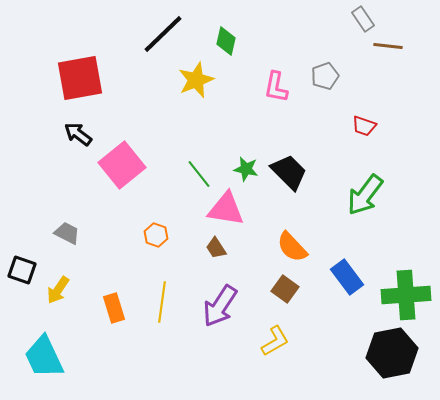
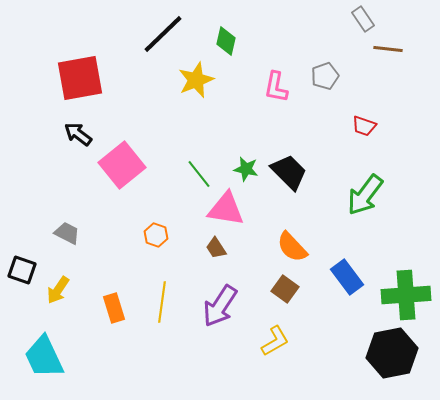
brown line: moved 3 px down
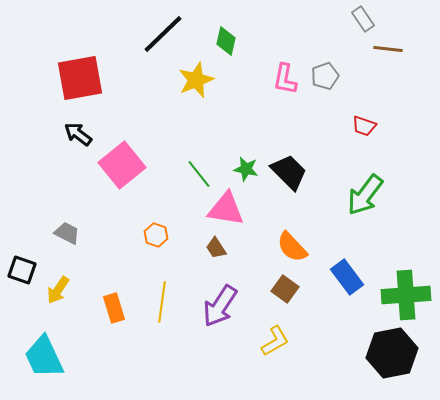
pink L-shape: moved 9 px right, 8 px up
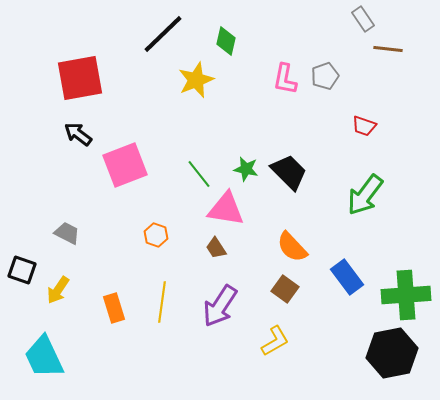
pink square: moved 3 px right; rotated 18 degrees clockwise
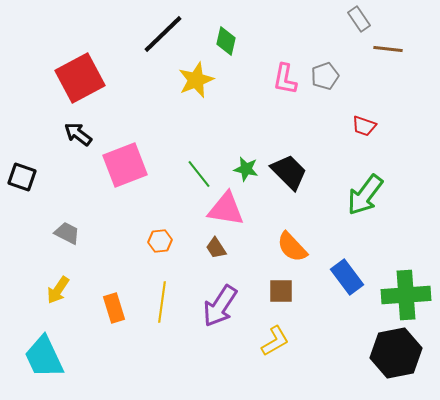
gray rectangle: moved 4 px left
red square: rotated 18 degrees counterclockwise
orange hexagon: moved 4 px right, 6 px down; rotated 25 degrees counterclockwise
black square: moved 93 px up
brown square: moved 4 px left, 2 px down; rotated 36 degrees counterclockwise
black hexagon: moved 4 px right
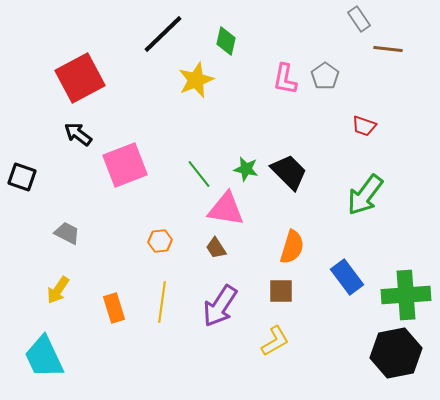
gray pentagon: rotated 16 degrees counterclockwise
orange semicircle: rotated 120 degrees counterclockwise
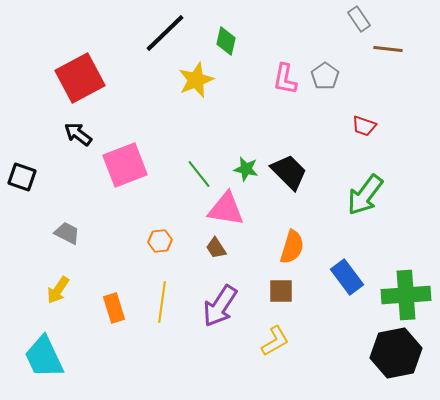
black line: moved 2 px right, 1 px up
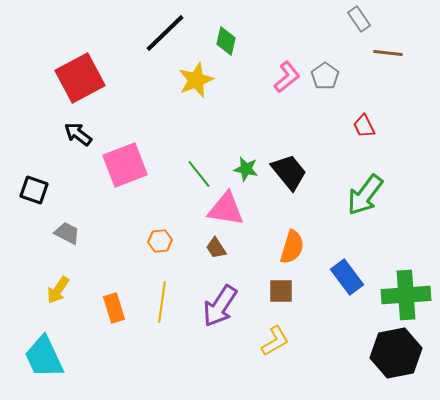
brown line: moved 4 px down
pink L-shape: moved 2 px right, 2 px up; rotated 140 degrees counterclockwise
red trapezoid: rotated 45 degrees clockwise
black trapezoid: rotated 6 degrees clockwise
black square: moved 12 px right, 13 px down
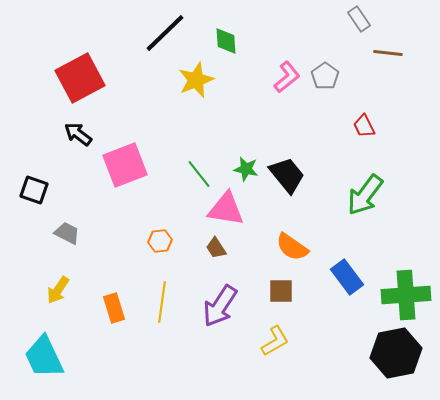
green diamond: rotated 16 degrees counterclockwise
black trapezoid: moved 2 px left, 3 px down
orange semicircle: rotated 108 degrees clockwise
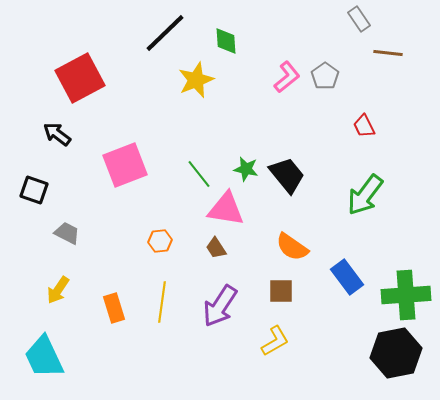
black arrow: moved 21 px left
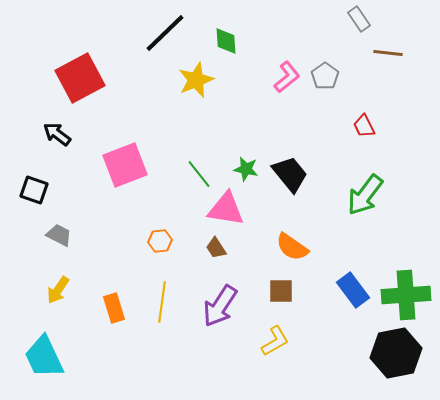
black trapezoid: moved 3 px right, 1 px up
gray trapezoid: moved 8 px left, 2 px down
blue rectangle: moved 6 px right, 13 px down
